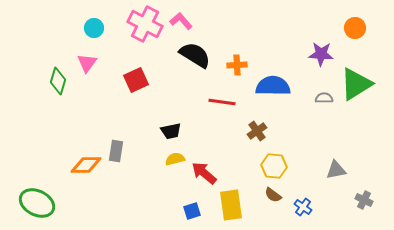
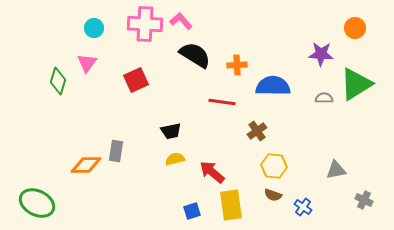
pink cross: rotated 24 degrees counterclockwise
red arrow: moved 8 px right, 1 px up
brown semicircle: rotated 18 degrees counterclockwise
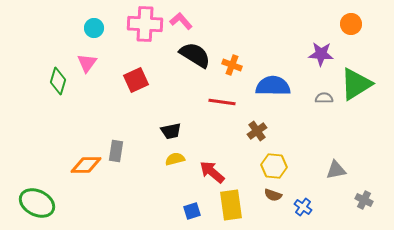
orange circle: moved 4 px left, 4 px up
orange cross: moved 5 px left; rotated 24 degrees clockwise
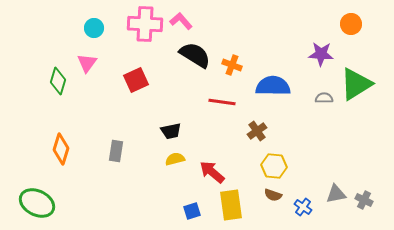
orange diamond: moved 25 px left, 16 px up; rotated 72 degrees counterclockwise
gray triangle: moved 24 px down
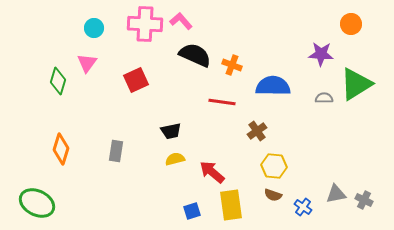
black semicircle: rotated 8 degrees counterclockwise
